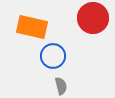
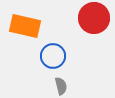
red circle: moved 1 px right
orange rectangle: moved 7 px left, 1 px up
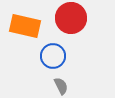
red circle: moved 23 px left
gray semicircle: rotated 12 degrees counterclockwise
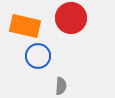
blue circle: moved 15 px left
gray semicircle: rotated 30 degrees clockwise
